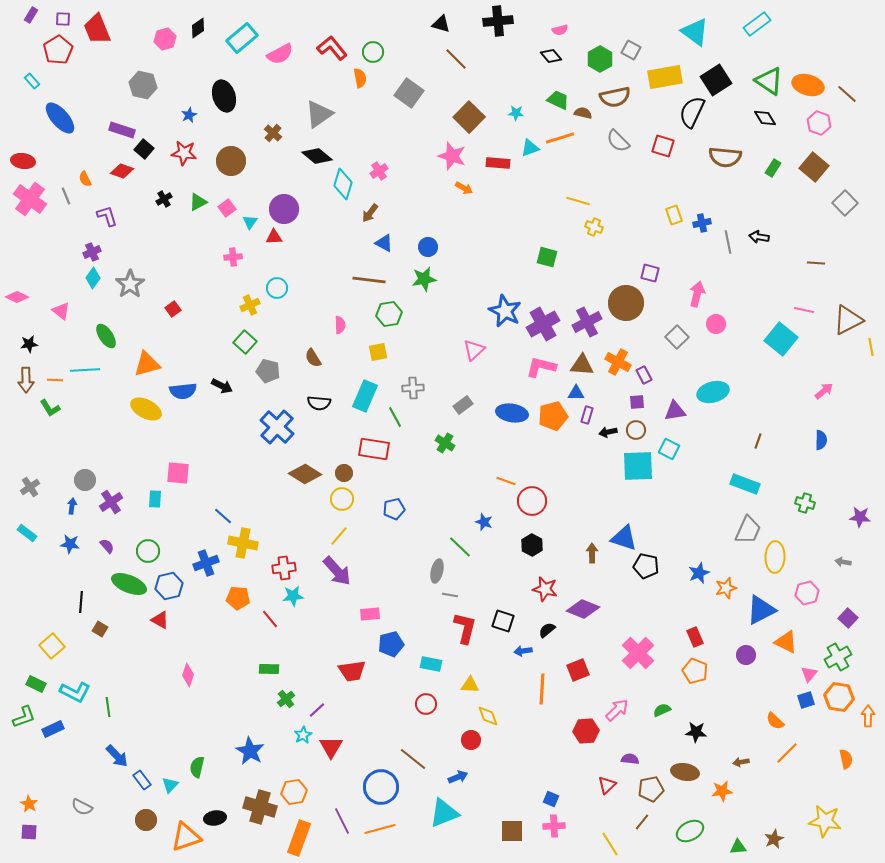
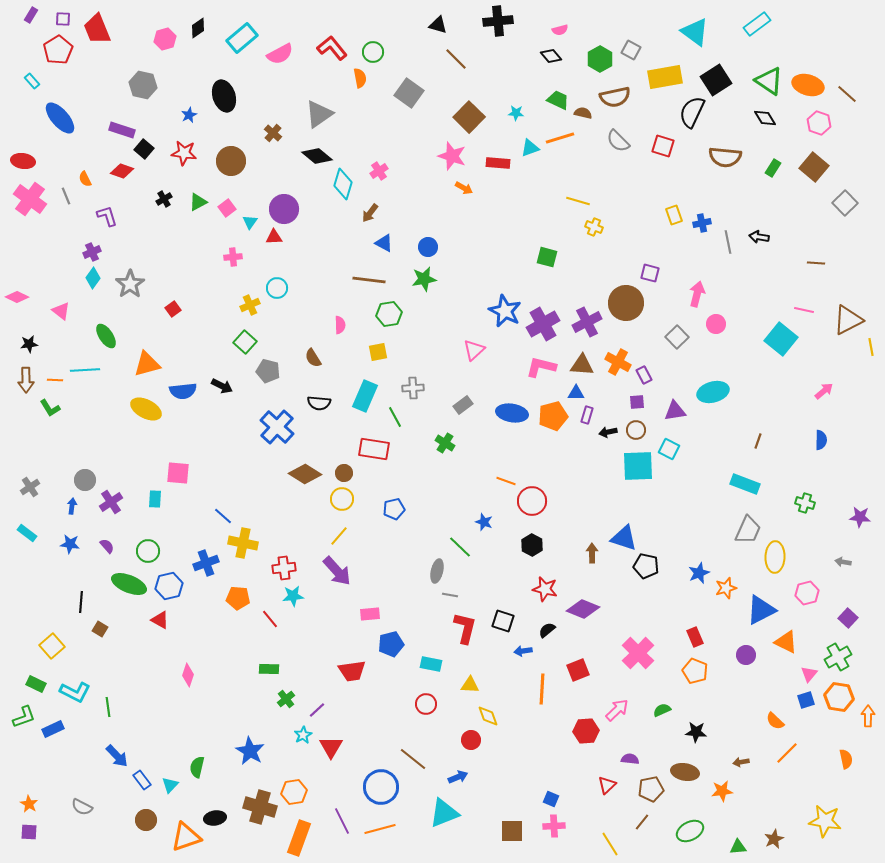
black triangle at (441, 24): moved 3 px left, 1 px down
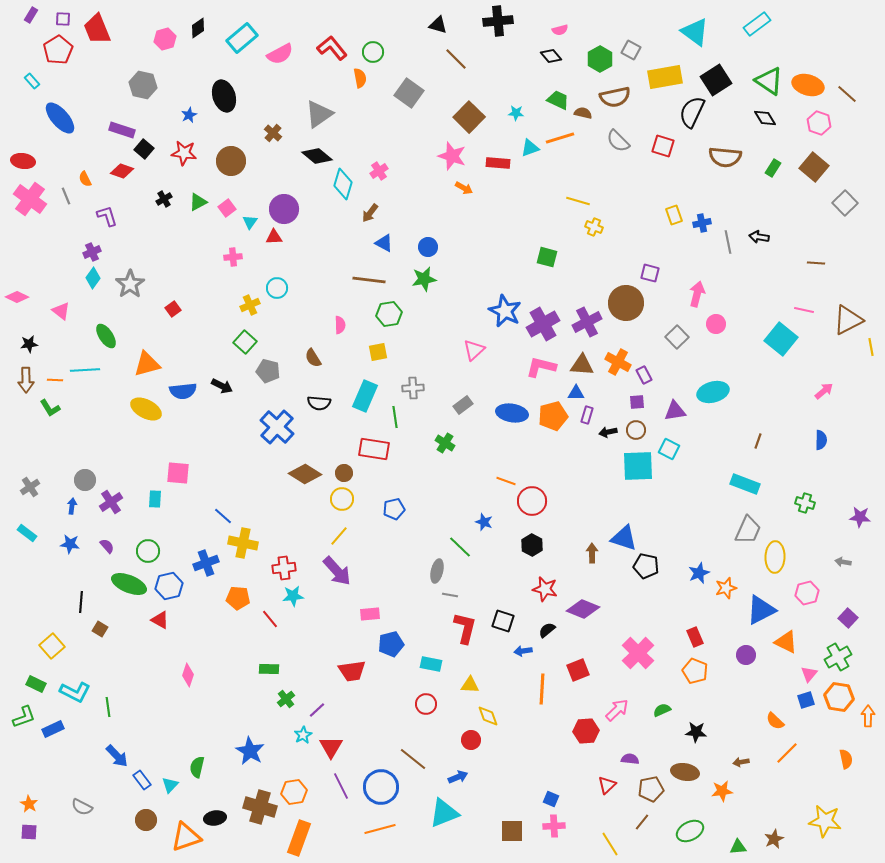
green line at (395, 417): rotated 20 degrees clockwise
purple line at (342, 821): moved 1 px left, 35 px up
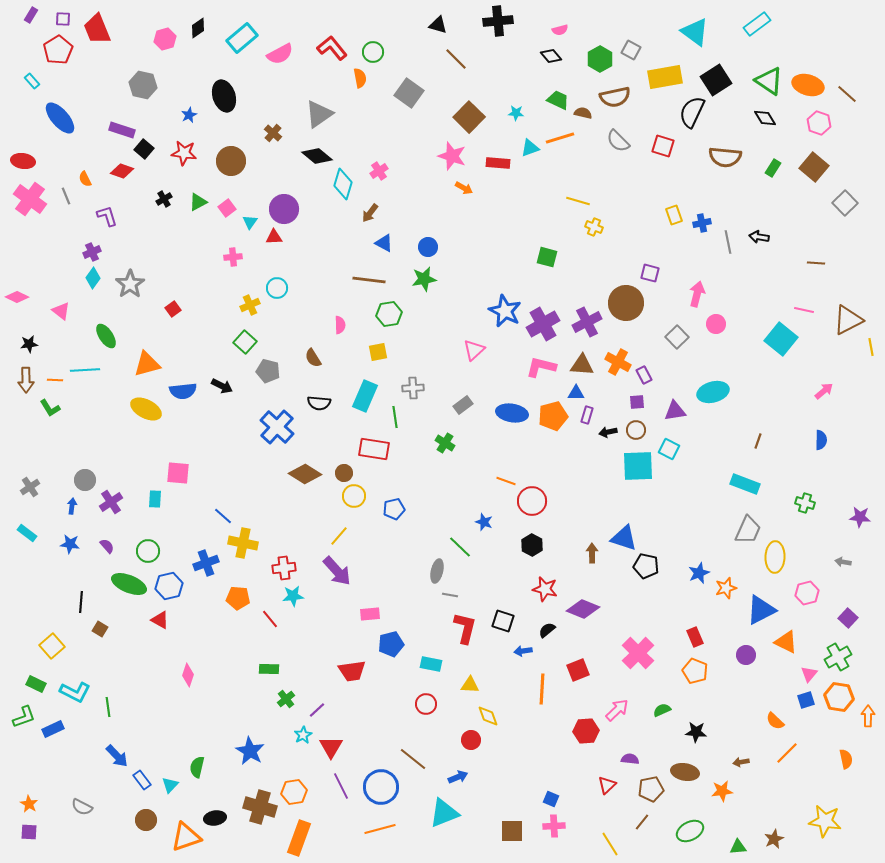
yellow circle at (342, 499): moved 12 px right, 3 px up
